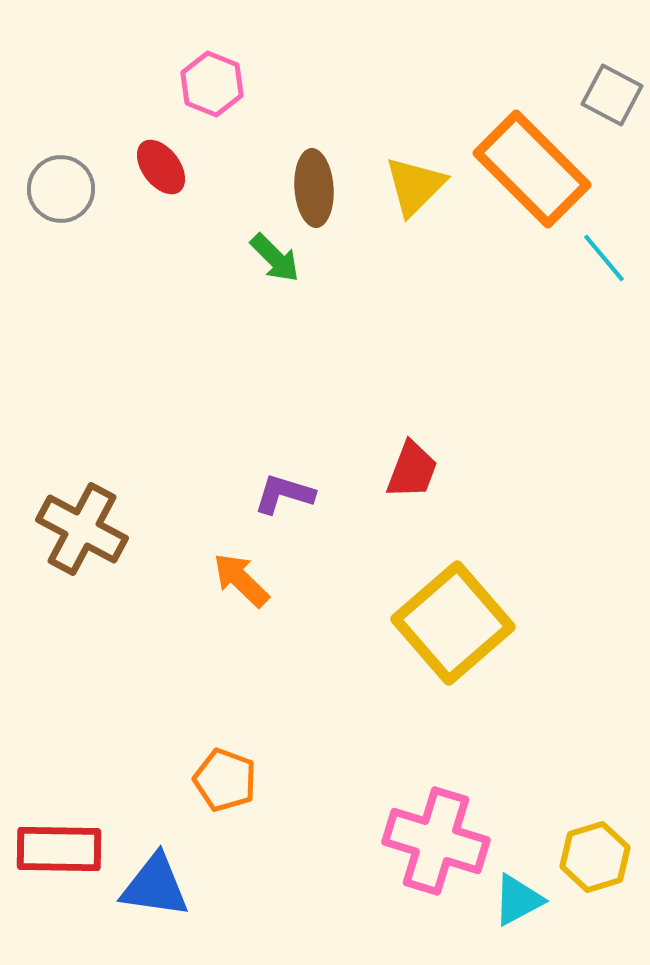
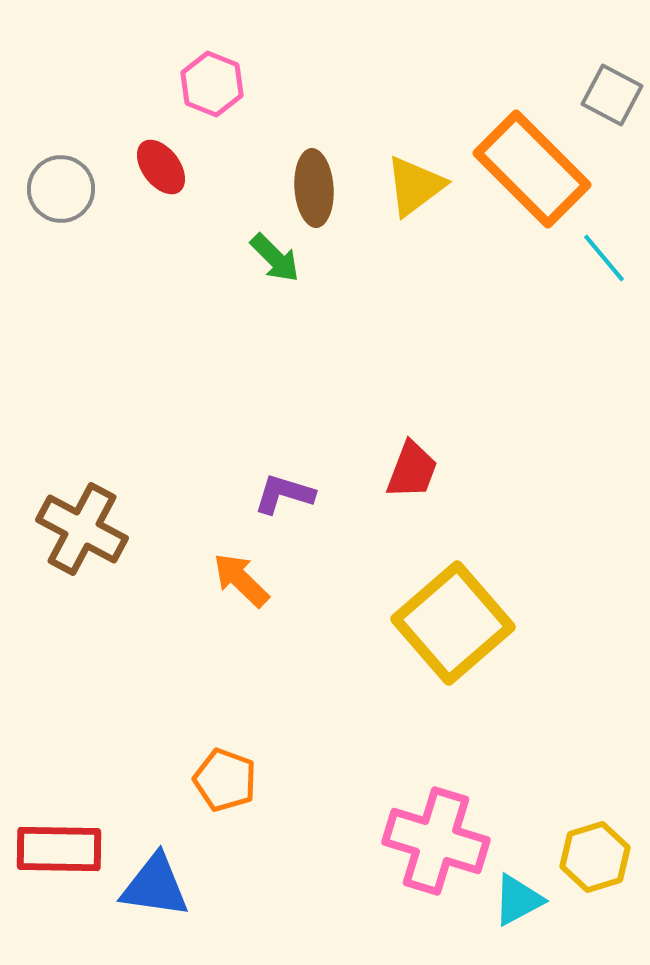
yellow triangle: rotated 8 degrees clockwise
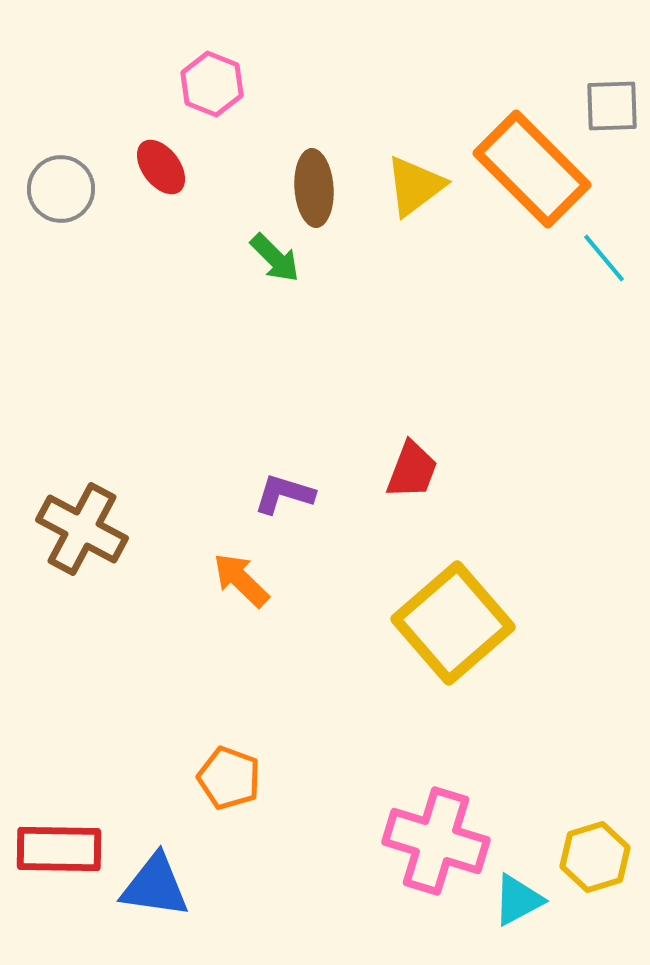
gray square: moved 11 px down; rotated 30 degrees counterclockwise
orange pentagon: moved 4 px right, 2 px up
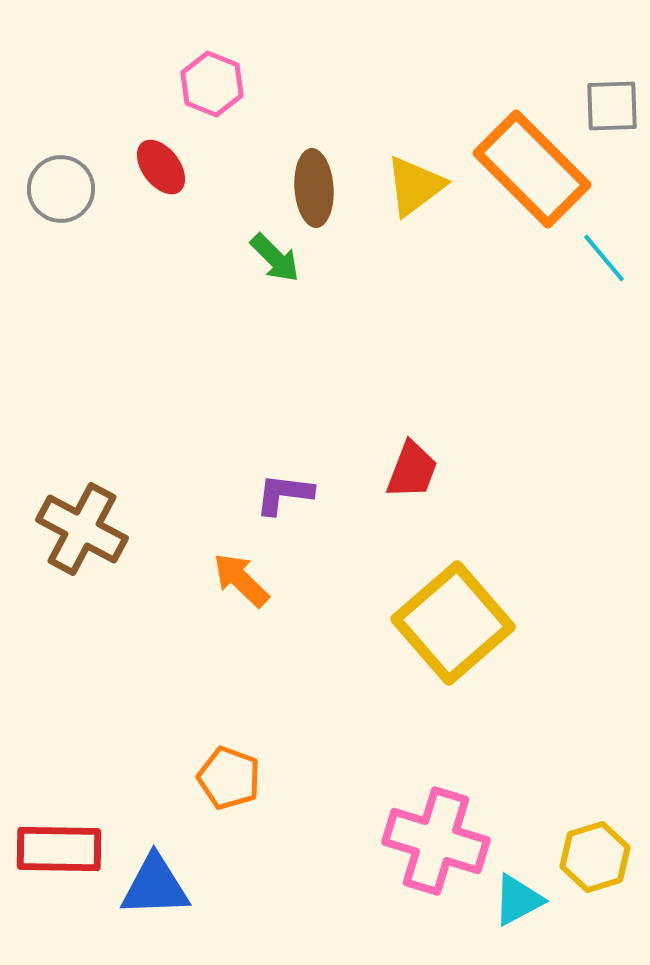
purple L-shape: rotated 10 degrees counterclockwise
blue triangle: rotated 10 degrees counterclockwise
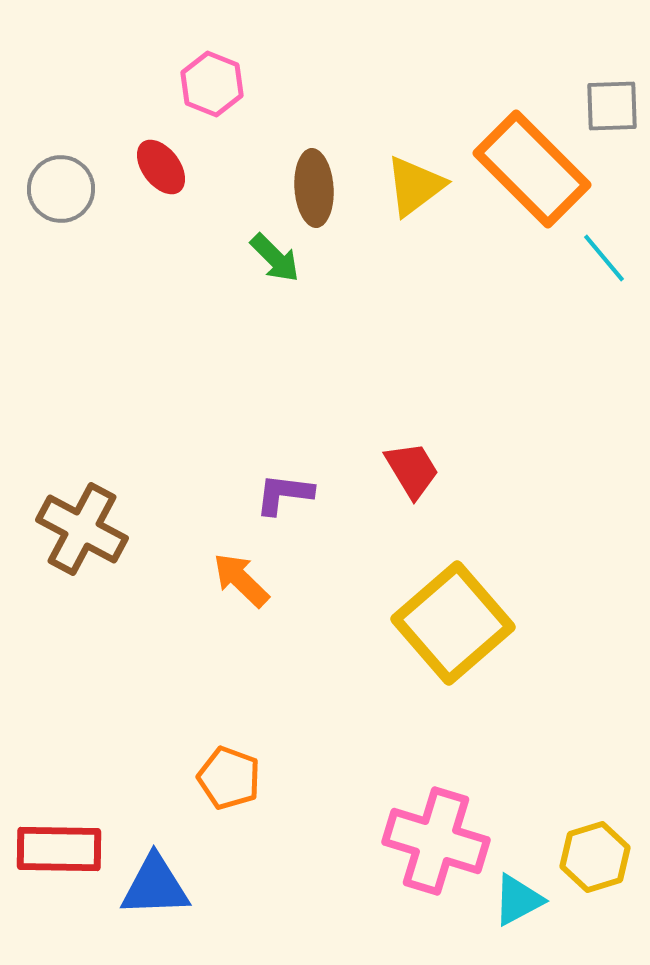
red trapezoid: rotated 52 degrees counterclockwise
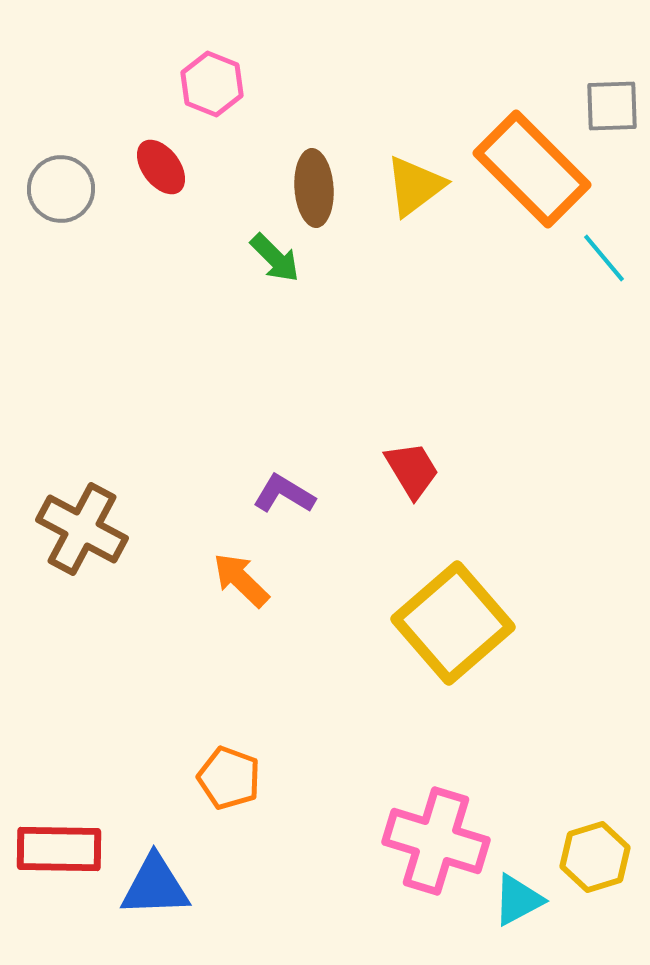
purple L-shape: rotated 24 degrees clockwise
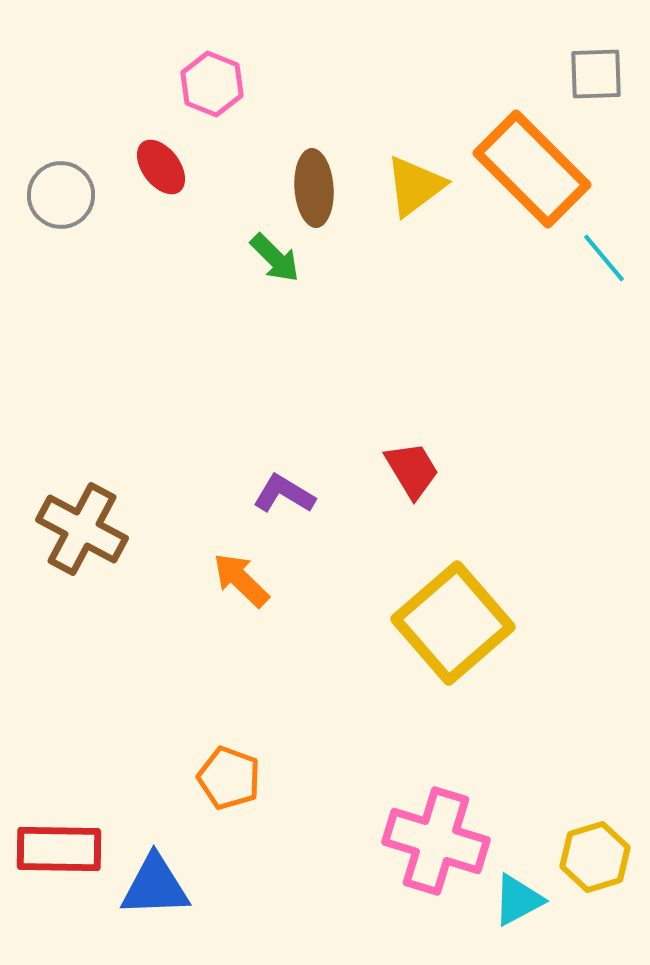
gray square: moved 16 px left, 32 px up
gray circle: moved 6 px down
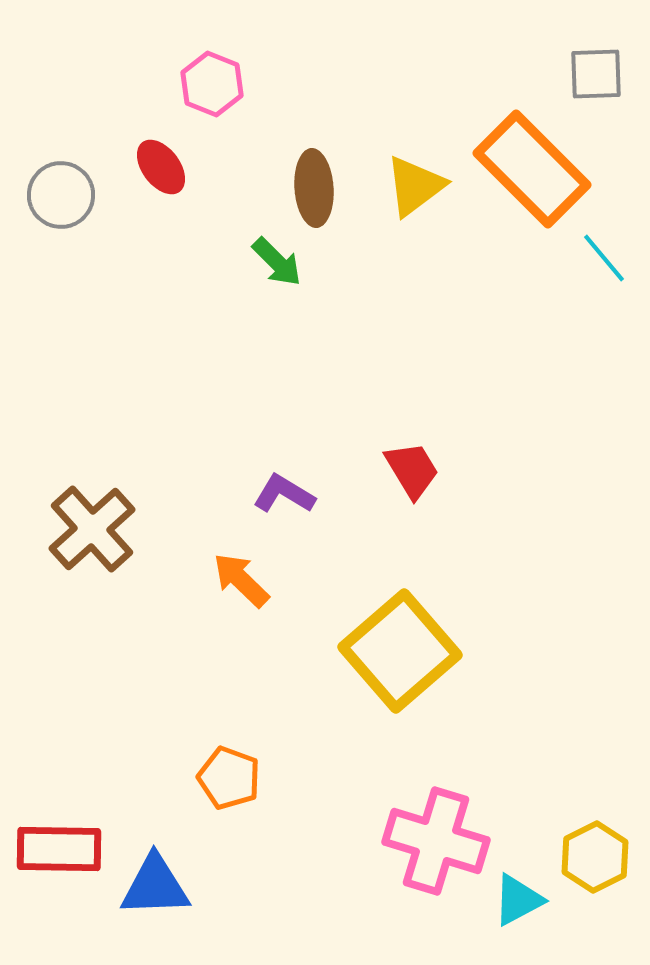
green arrow: moved 2 px right, 4 px down
brown cross: moved 10 px right; rotated 20 degrees clockwise
yellow square: moved 53 px left, 28 px down
yellow hexagon: rotated 10 degrees counterclockwise
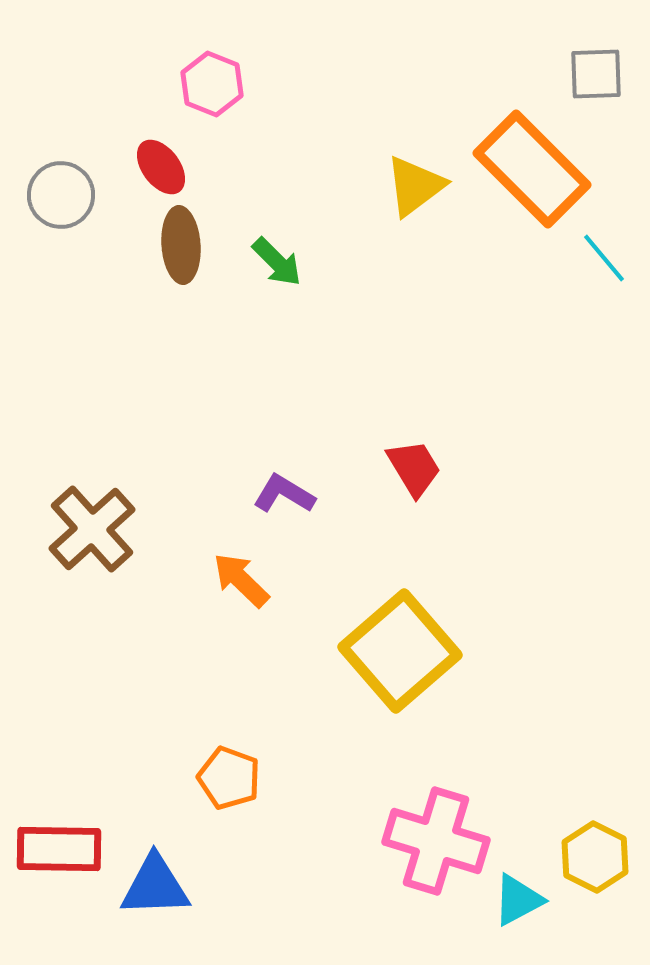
brown ellipse: moved 133 px left, 57 px down
red trapezoid: moved 2 px right, 2 px up
yellow hexagon: rotated 6 degrees counterclockwise
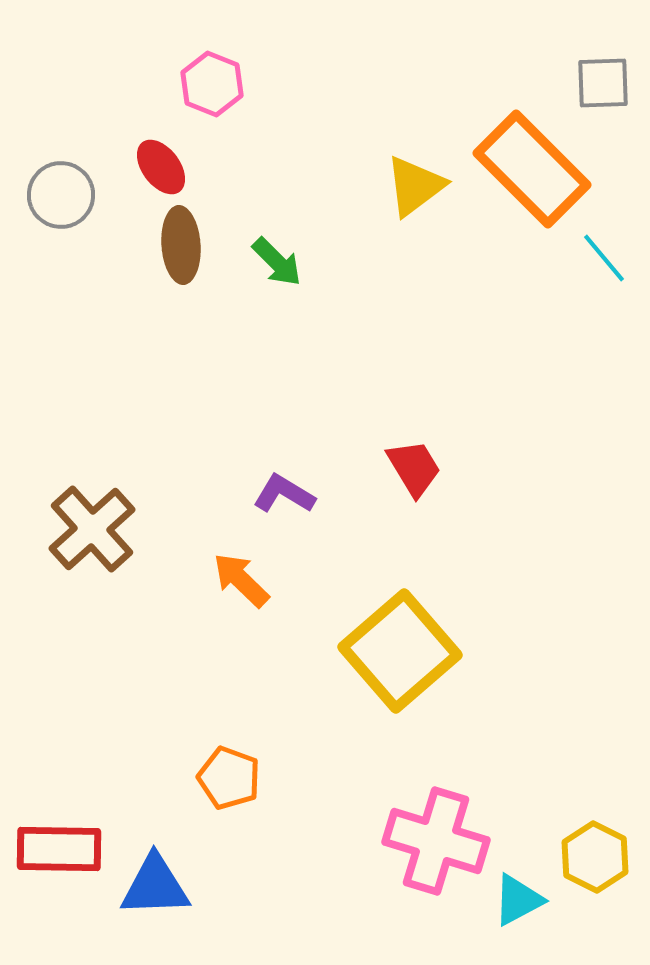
gray square: moved 7 px right, 9 px down
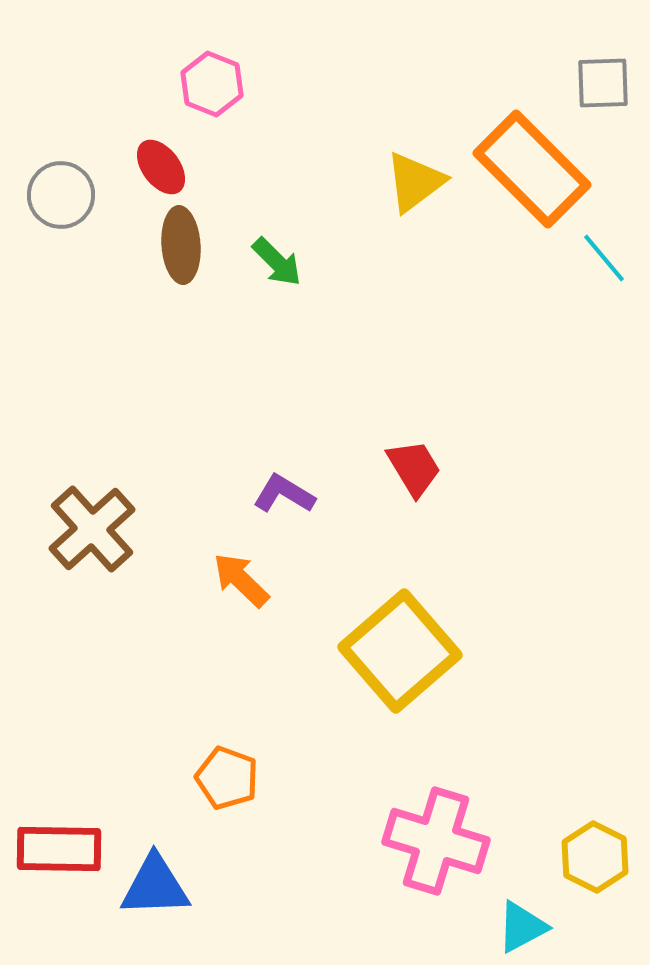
yellow triangle: moved 4 px up
orange pentagon: moved 2 px left
cyan triangle: moved 4 px right, 27 px down
